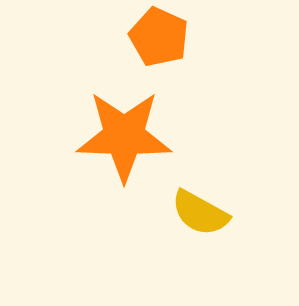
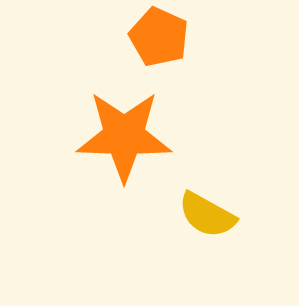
yellow semicircle: moved 7 px right, 2 px down
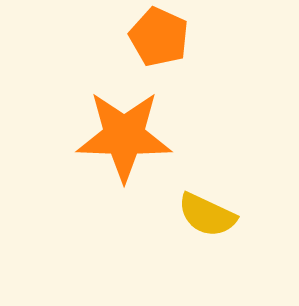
yellow semicircle: rotated 4 degrees counterclockwise
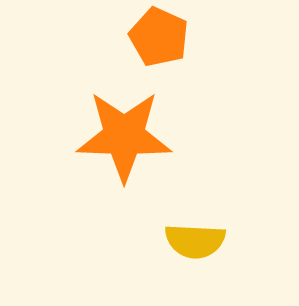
yellow semicircle: moved 12 px left, 26 px down; rotated 22 degrees counterclockwise
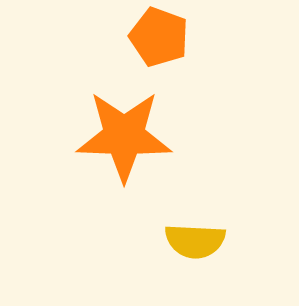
orange pentagon: rotated 4 degrees counterclockwise
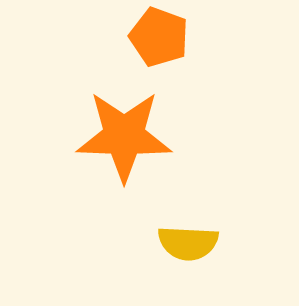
yellow semicircle: moved 7 px left, 2 px down
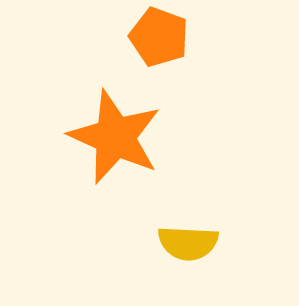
orange star: moved 9 px left, 1 px down; rotated 22 degrees clockwise
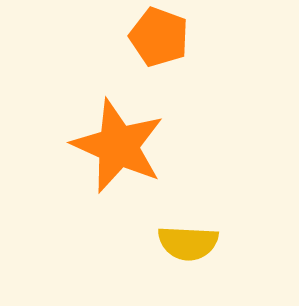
orange star: moved 3 px right, 9 px down
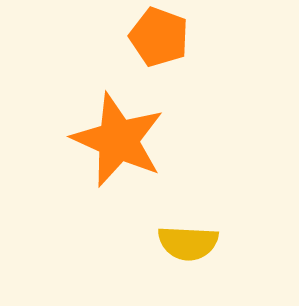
orange star: moved 6 px up
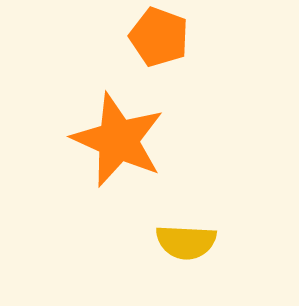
yellow semicircle: moved 2 px left, 1 px up
